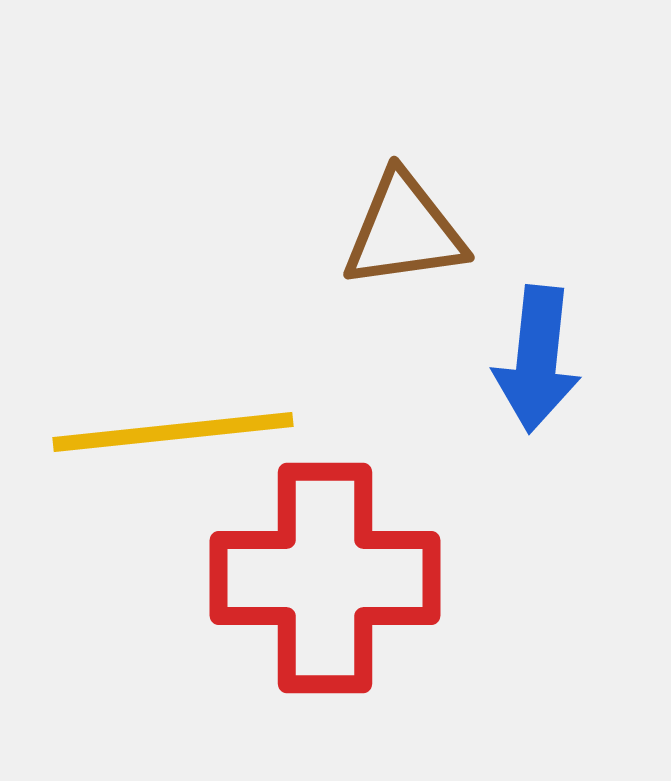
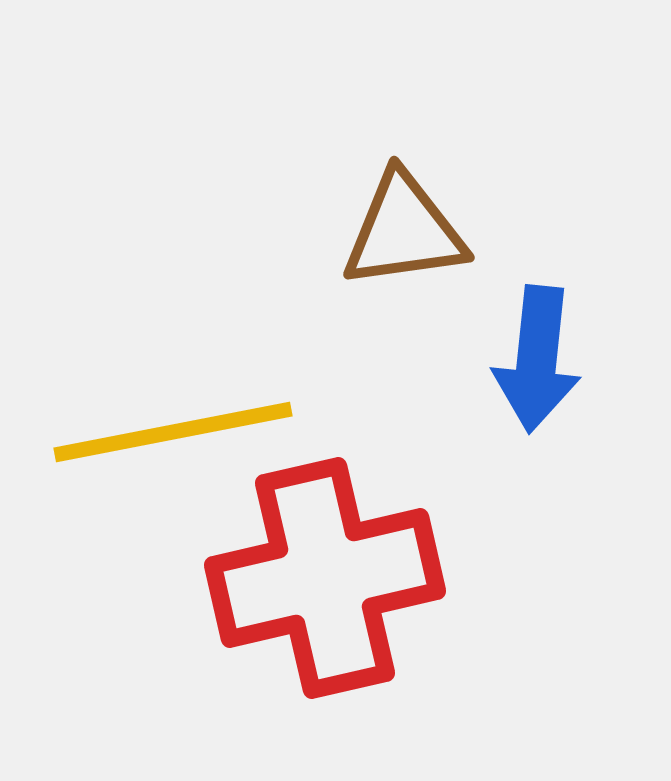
yellow line: rotated 5 degrees counterclockwise
red cross: rotated 13 degrees counterclockwise
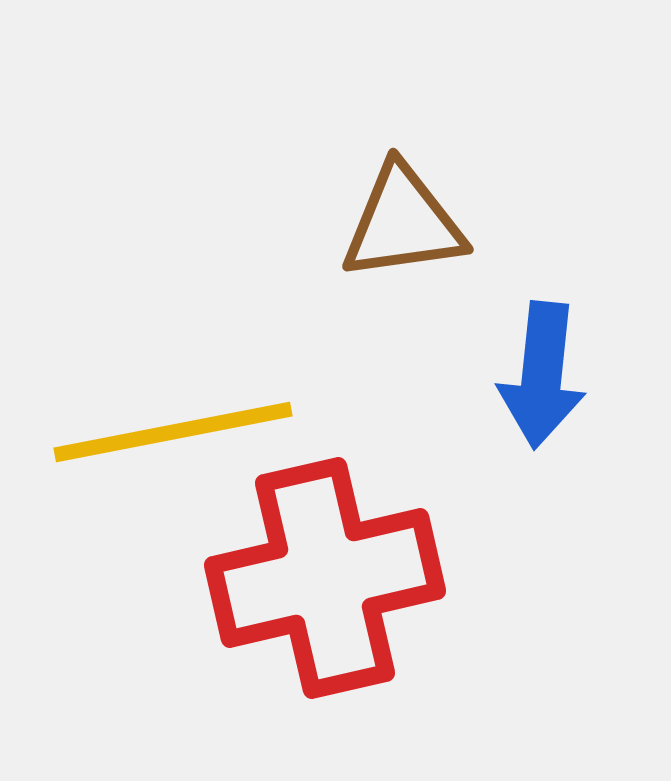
brown triangle: moved 1 px left, 8 px up
blue arrow: moved 5 px right, 16 px down
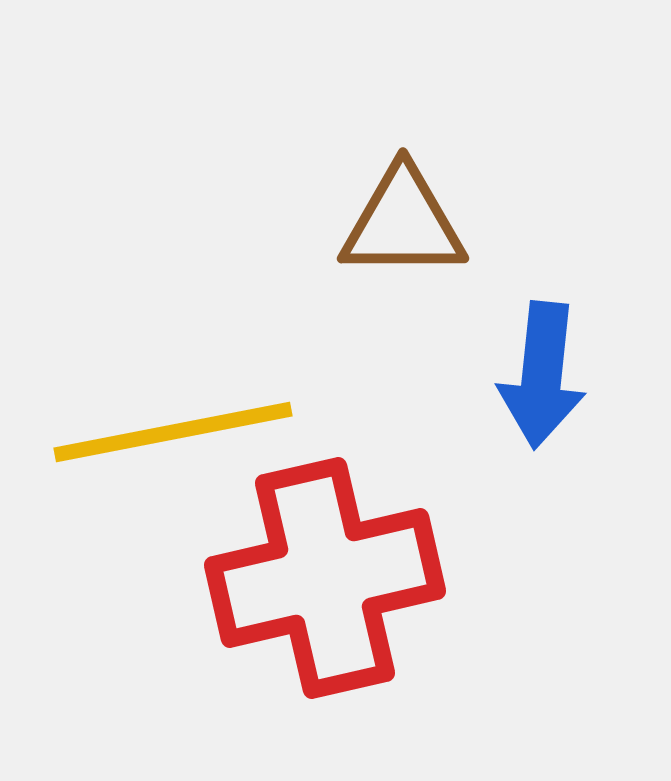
brown triangle: rotated 8 degrees clockwise
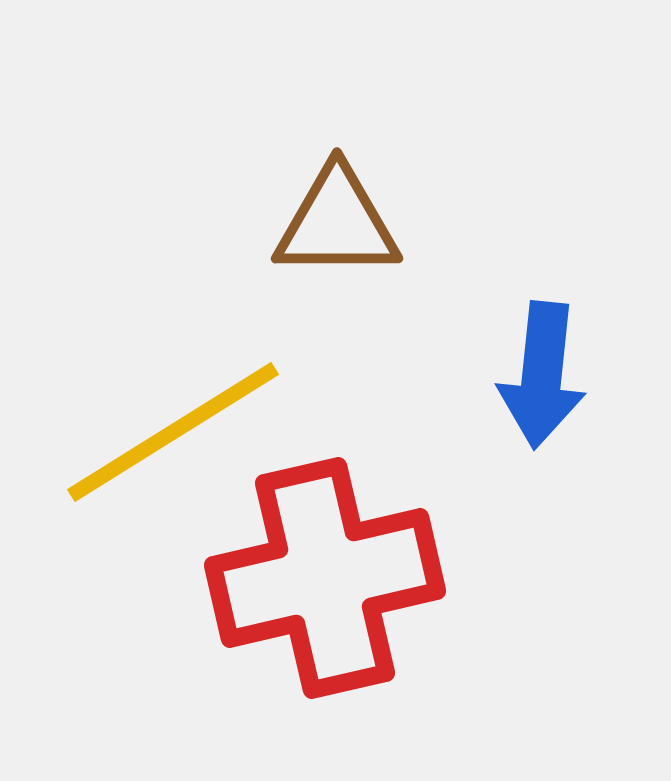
brown triangle: moved 66 px left
yellow line: rotated 21 degrees counterclockwise
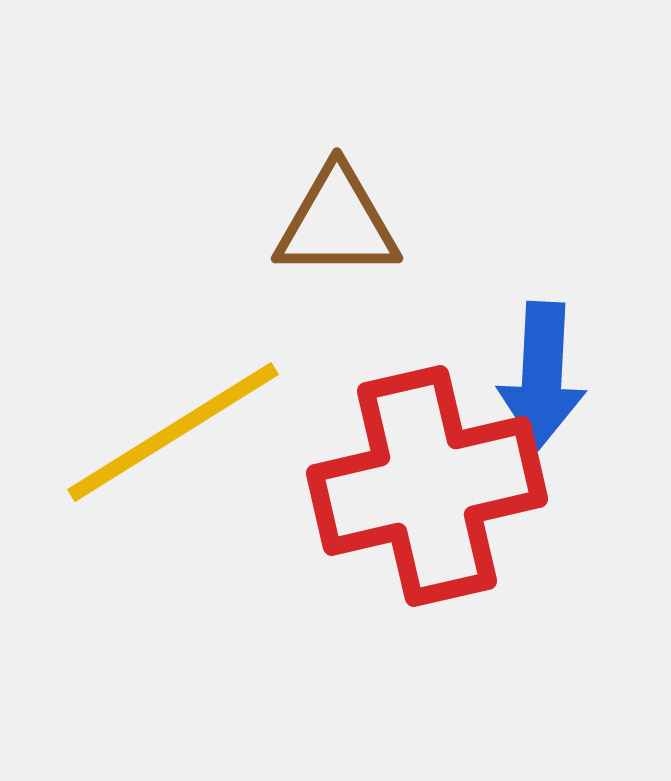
blue arrow: rotated 3 degrees counterclockwise
red cross: moved 102 px right, 92 px up
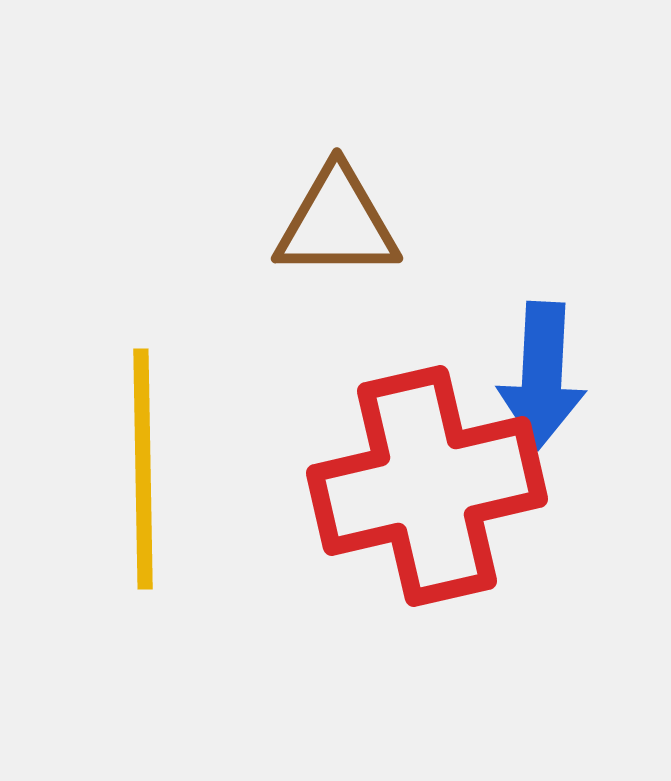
yellow line: moved 30 px left, 37 px down; rotated 59 degrees counterclockwise
